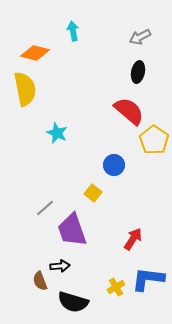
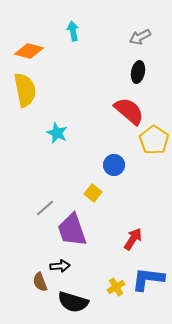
orange diamond: moved 6 px left, 2 px up
yellow semicircle: moved 1 px down
brown semicircle: moved 1 px down
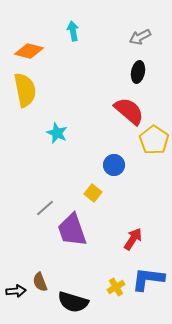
black arrow: moved 44 px left, 25 px down
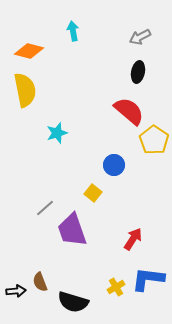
cyan star: rotated 30 degrees clockwise
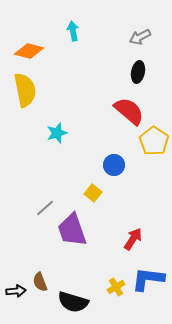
yellow pentagon: moved 1 px down
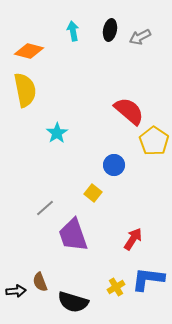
black ellipse: moved 28 px left, 42 px up
cyan star: rotated 15 degrees counterclockwise
purple trapezoid: moved 1 px right, 5 px down
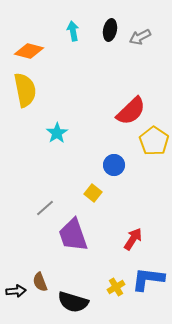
red semicircle: moved 2 px right; rotated 96 degrees clockwise
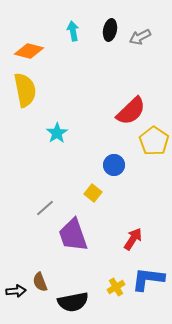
black semicircle: rotated 28 degrees counterclockwise
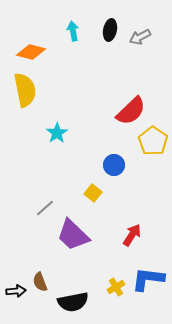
orange diamond: moved 2 px right, 1 px down
yellow pentagon: moved 1 px left
purple trapezoid: rotated 27 degrees counterclockwise
red arrow: moved 1 px left, 4 px up
